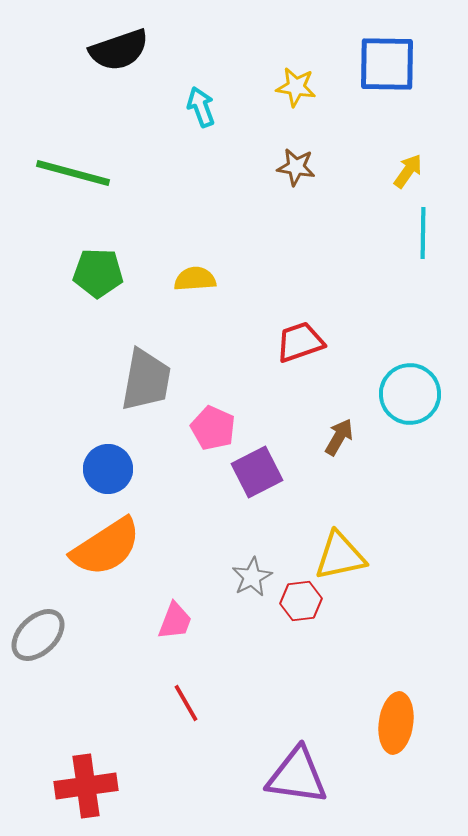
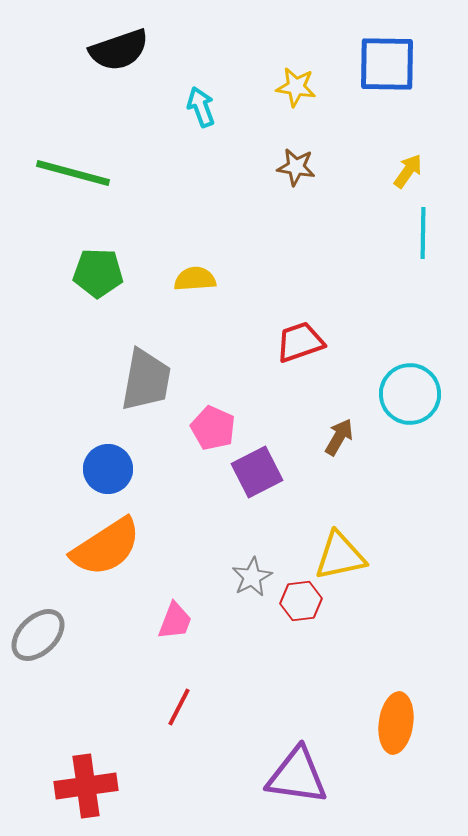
red line: moved 7 px left, 4 px down; rotated 57 degrees clockwise
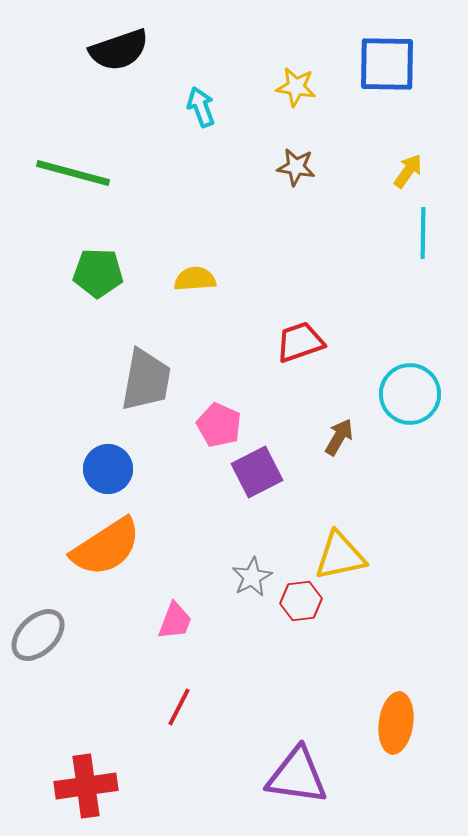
pink pentagon: moved 6 px right, 3 px up
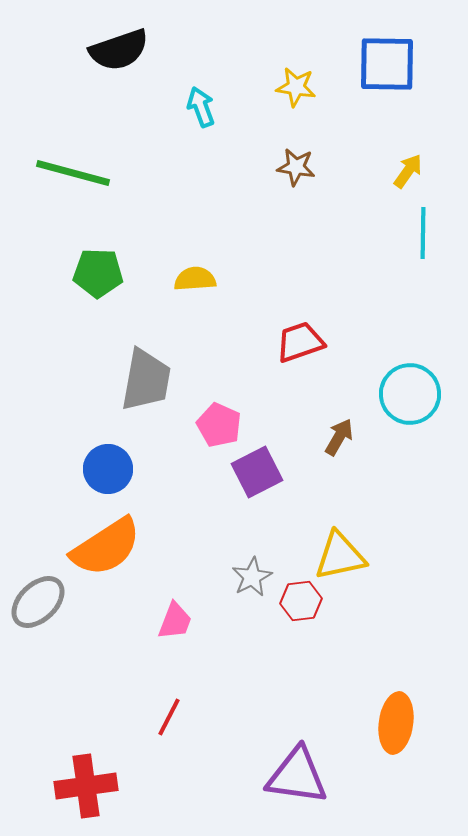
gray ellipse: moved 33 px up
red line: moved 10 px left, 10 px down
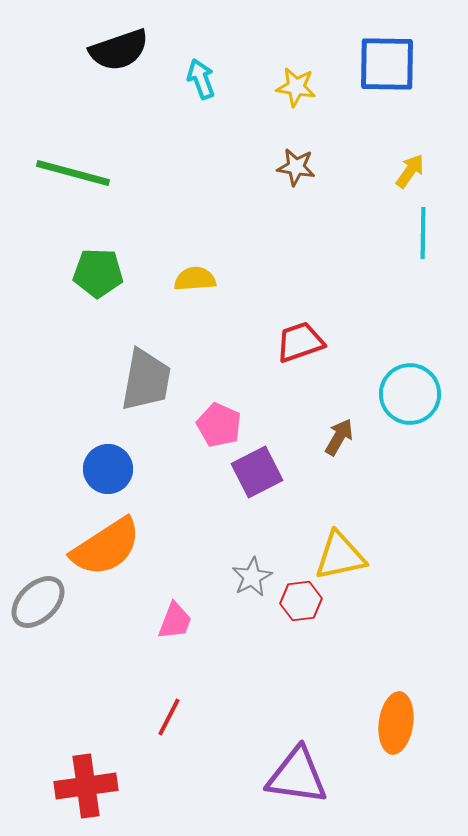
cyan arrow: moved 28 px up
yellow arrow: moved 2 px right
